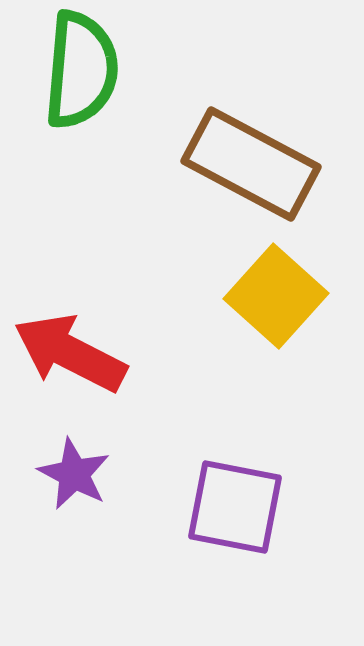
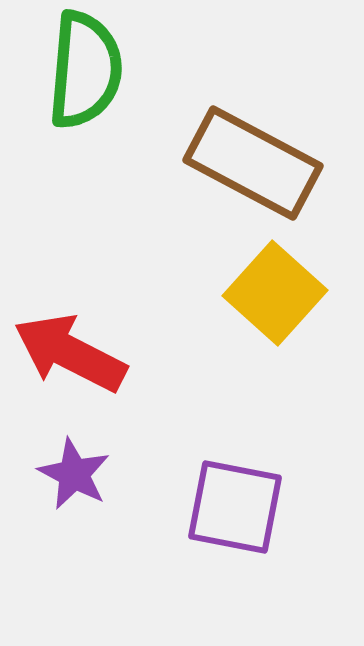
green semicircle: moved 4 px right
brown rectangle: moved 2 px right, 1 px up
yellow square: moved 1 px left, 3 px up
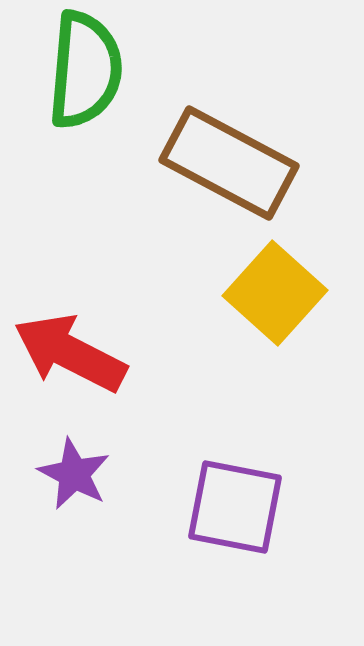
brown rectangle: moved 24 px left
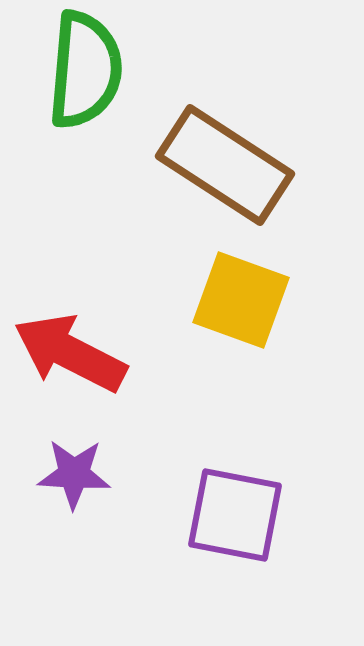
brown rectangle: moved 4 px left, 2 px down; rotated 5 degrees clockwise
yellow square: moved 34 px left, 7 px down; rotated 22 degrees counterclockwise
purple star: rotated 24 degrees counterclockwise
purple square: moved 8 px down
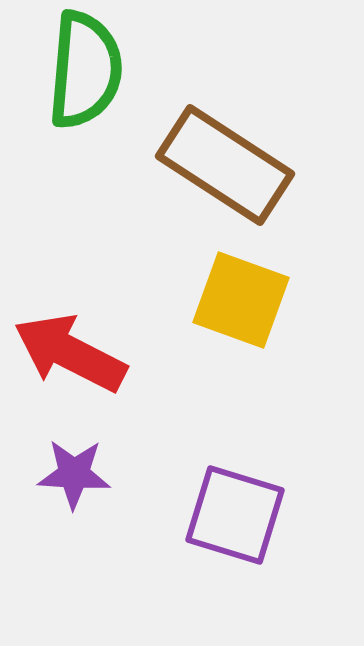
purple square: rotated 6 degrees clockwise
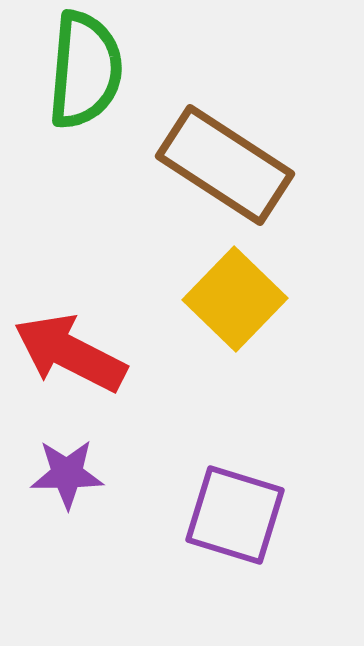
yellow square: moved 6 px left, 1 px up; rotated 24 degrees clockwise
purple star: moved 7 px left; rotated 4 degrees counterclockwise
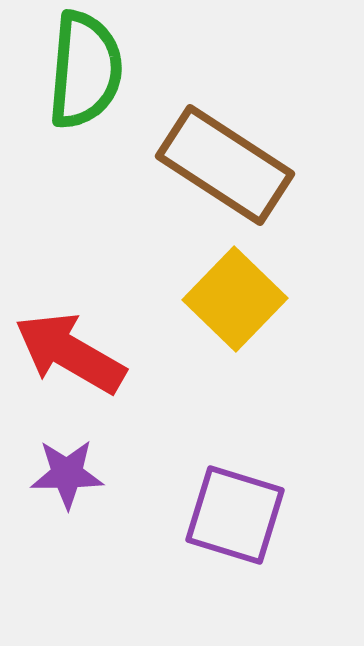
red arrow: rotated 3 degrees clockwise
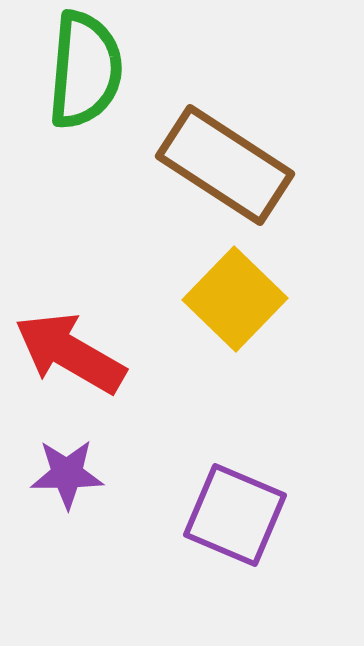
purple square: rotated 6 degrees clockwise
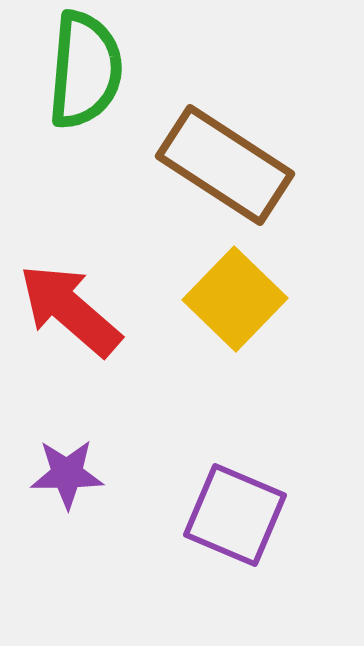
red arrow: moved 43 px up; rotated 11 degrees clockwise
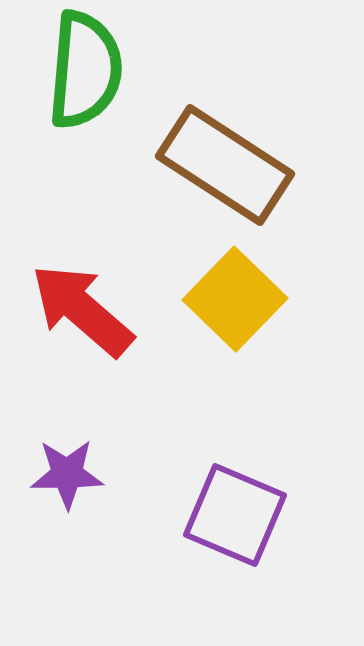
red arrow: moved 12 px right
